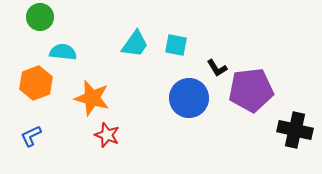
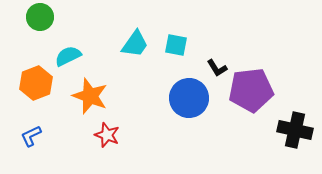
cyan semicircle: moved 5 px right, 4 px down; rotated 32 degrees counterclockwise
orange star: moved 2 px left, 2 px up; rotated 6 degrees clockwise
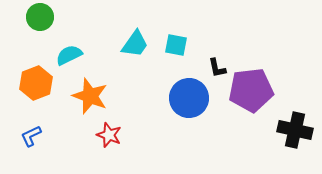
cyan semicircle: moved 1 px right, 1 px up
black L-shape: rotated 20 degrees clockwise
red star: moved 2 px right
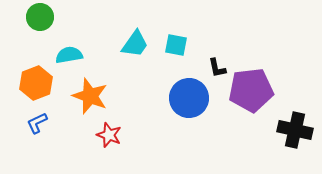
cyan semicircle: rotated 16 degrees clockwise
blue L-shape: moved 6 px right, 13 px up
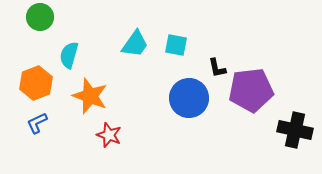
cyan semicircle: rotated 64 degrees counterclockwise
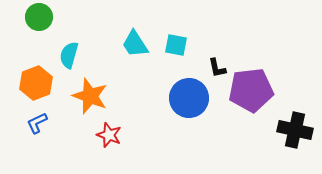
green circle: moved 1 px left
cyan trapezoid: rotated 112 degrees clockwise
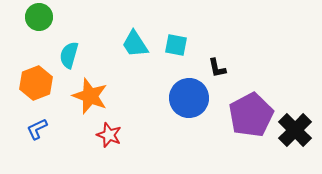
purple pentagon: moved 25 px down; rotated 21 degrees counterclockwise
blue L-shape: moved 6 px down
black cross: rotated 32 degrees clockwise
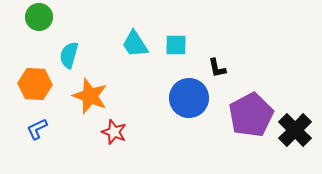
cyan square: rotated 10 degrees counterclockwise
orange hexagon: moved 1 px left, 1 px down; rotated 24 degrees clockwise
red star: moved 5 px right, 3 px up
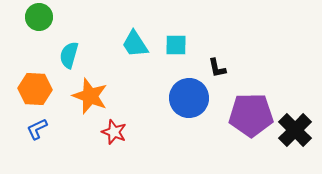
orange hexagon: moved 5 px down
purple pentagon: rotated 27 degrees clockwise
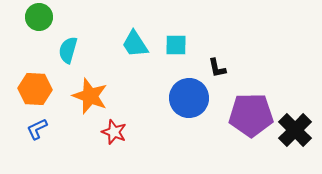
cyan semicircle: moved 1 px left, 5 px up
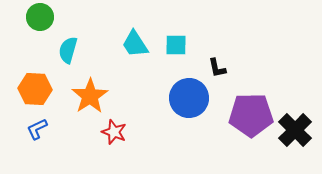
green circle: moved 1 px right
orange star: rotated 18 degrees clockwise
